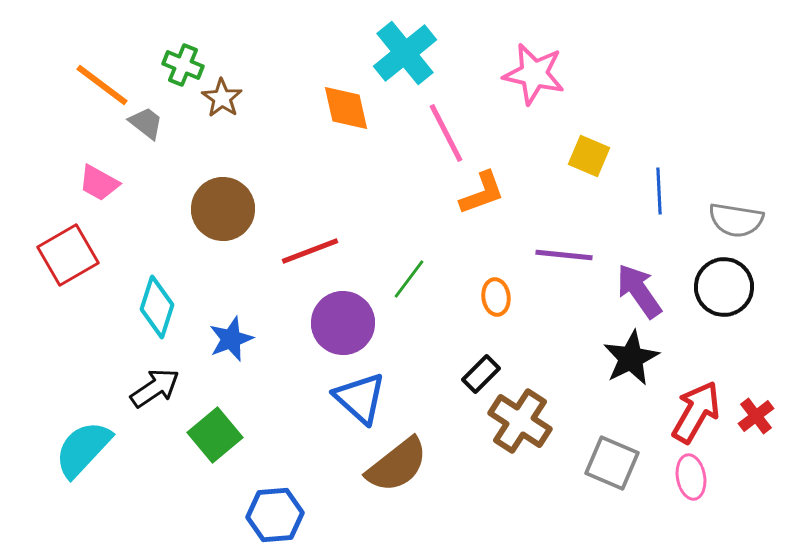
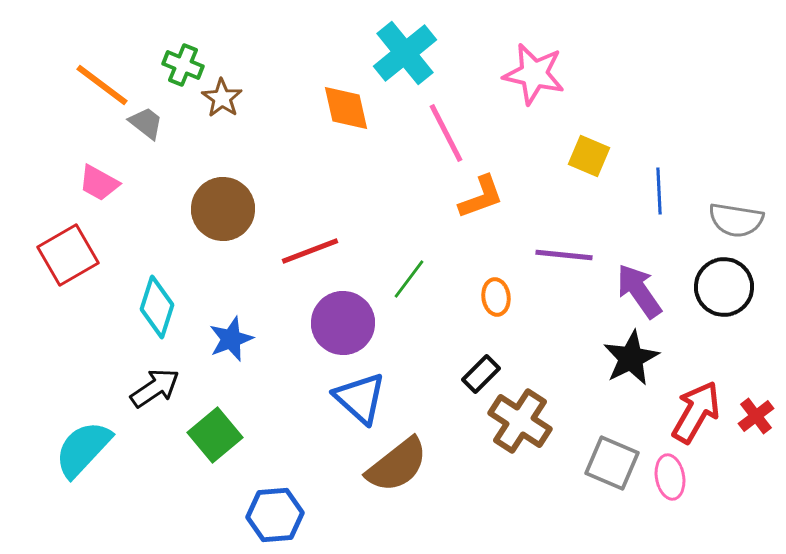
orange L-shape: moved 1 px left, 4 px down
pink ellipse: moved 21 px left
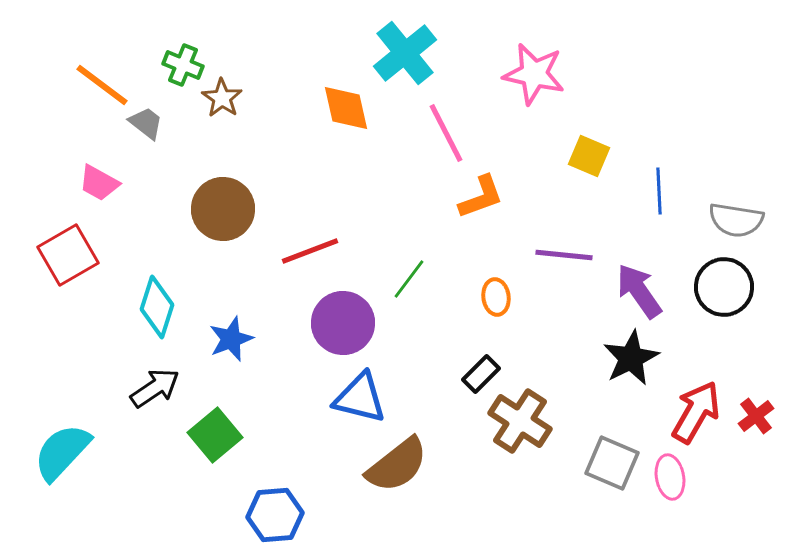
blue triangle: rotated 28 degrees counterclockwise
cyan semicircle: moved 21 px left, 3 px down
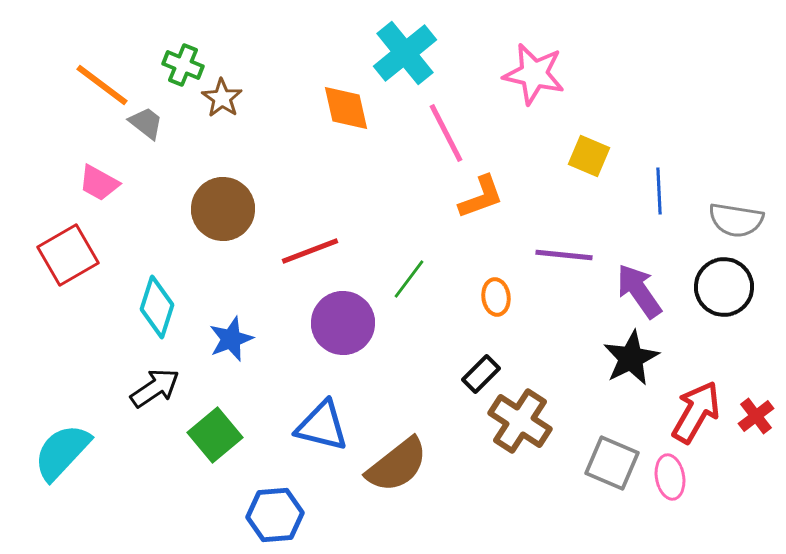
blue triangle: moved 38 px left, 28 px down
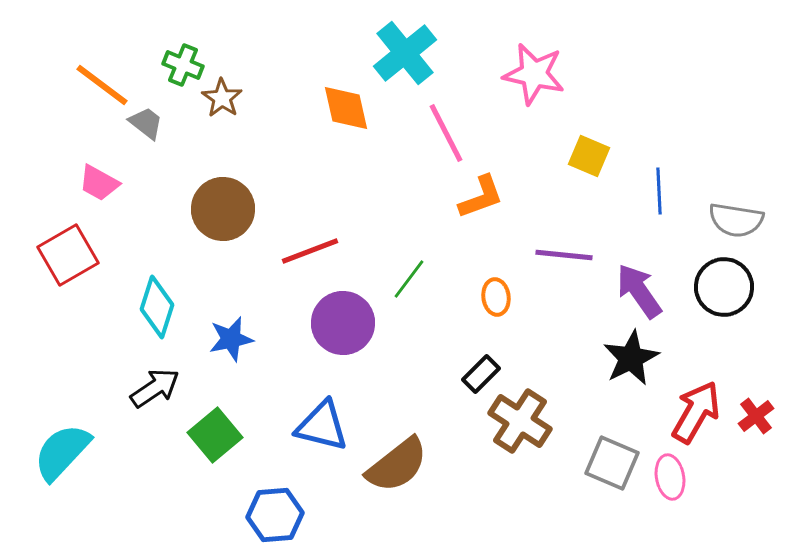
blue star: rotated 9 degrees clockwise
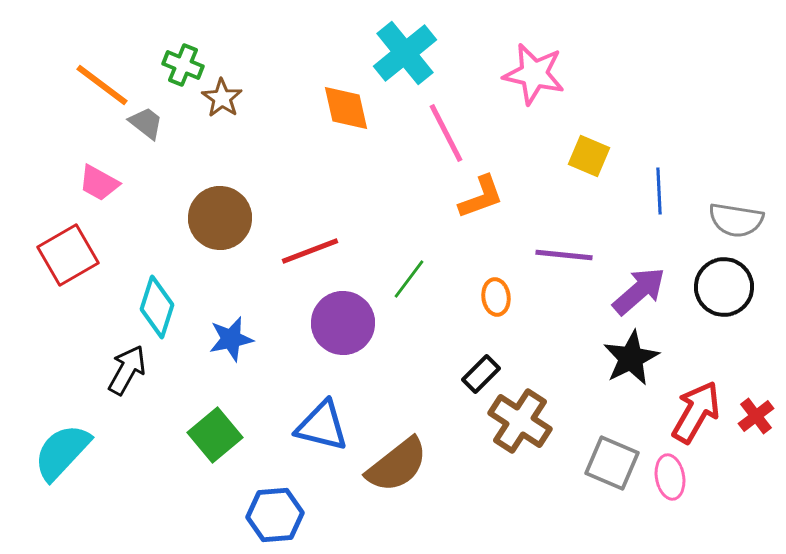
brown circle: moved 3 px left, 9 px down
purple arrow: rotated 84 degrees clockwise
black arrow: moved 28 px left, 18 px up; rotated 27 degrees counterclockwise
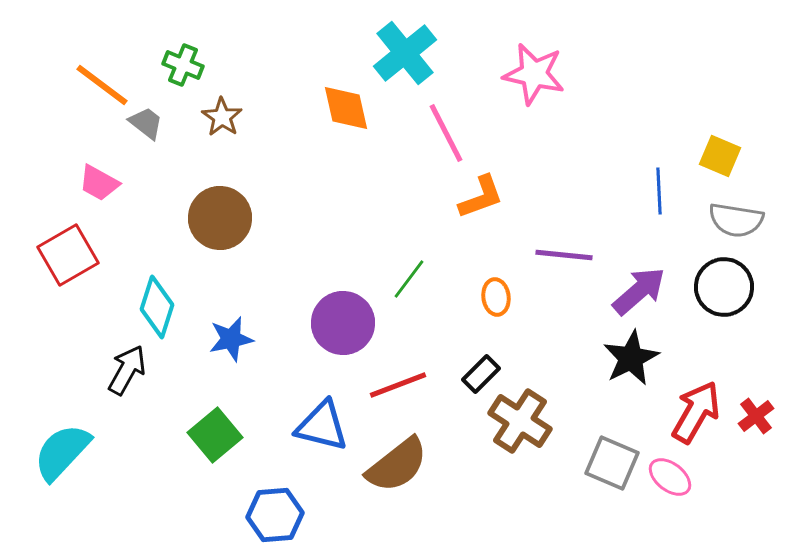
brown star: moved 19 px down
yellow square: moved 131 px right
red line: moved 88 px right, 134 px down
pink ellipse: rotated 42 degrees counterclockwise
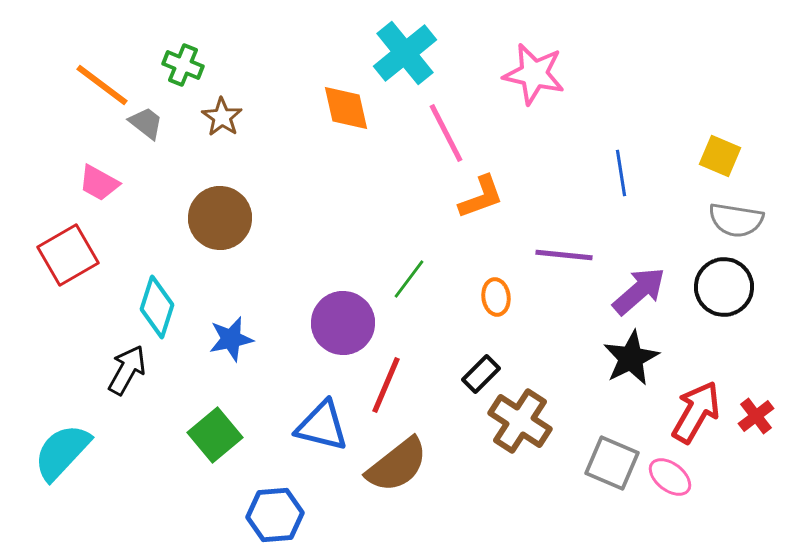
blue line: moved 38 px left, 18 px up; rotated 6 degrees counterclockwise
red line: moved 12 px left; rotated 46 degrees counterclockwise
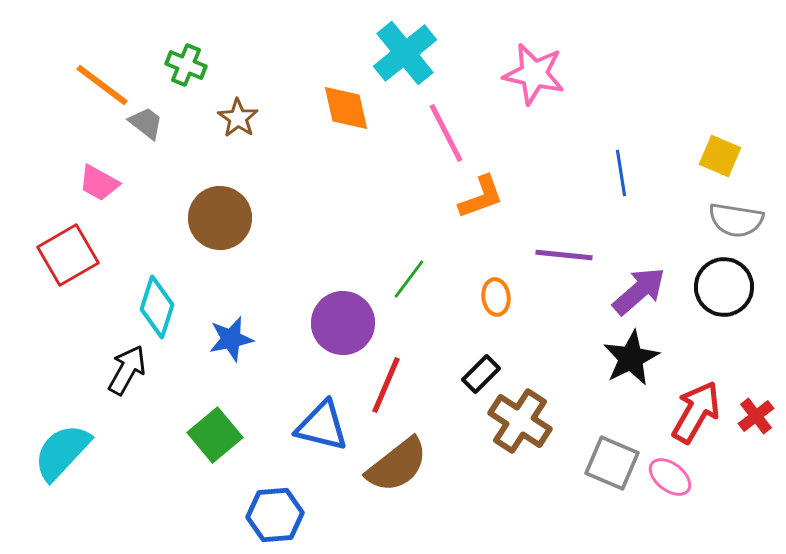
green cross: moved 3 px right
brown star: moved 16 px right, 1 px down
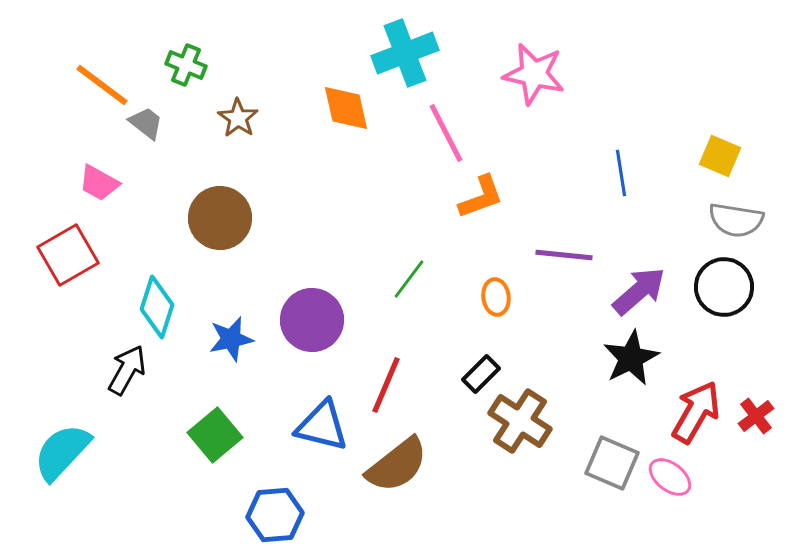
cyan cross: rotated 18 degrees clockwise
purple circle: moved 31 px left, 3 px up
